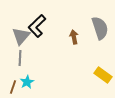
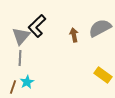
gray semicircle: rotated 100 degrees counterclockwise
brown arrow: moved 2 px up
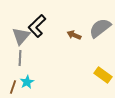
gray semicircle: rotated 10 degrees counterclockwise
brown arrow: rotated 56 degrees counterclockwise
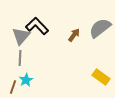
black L-shape: rotated 90 degrees clockwise
brown arrow: rotated 104 degrees clockwise
yellow rectangle: moved 2 px left, 2 px down
cyan star: moved 1 px left, 2 px up
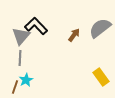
black L-shape: moved 1 px left
yellow rectangle: rotated 18 degrees clockwise
brown line: moved 2 px right
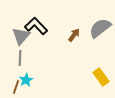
brown line: moved 1 px right
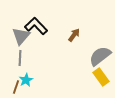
gray semicircle: moved 28 px down
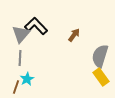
gray triangle: moved 2 px up
gray semicircle: rotated 35 degrees counterclockwise
cyan star: moved 1 px right, 1 px up
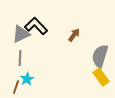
gray triangle: rotated 24 degrees clockwise
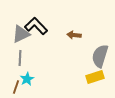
brown arrow: rotated 120 degrees counterclockwise
yellow rectangle: moved 6 px left; rotated 72 degrees counterclockwise
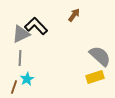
brown arrow: moved 20 px up; rotated 120 degrees clockwise
gray semicircle: rotated 115 degrees clockwise
brown line: moved 2 px left
